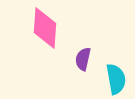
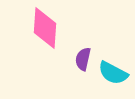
cyan semicircle: moved 3 px left, 6 px up; rotated 128 degrees clockwise
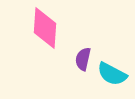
cyan semicircle: moved 1 px left, 1 px down
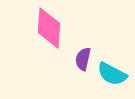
pink diamond: moved 4 px right
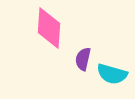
cyan semicircle: rotated 12 degrees counterclockwise
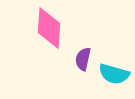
cyan semicircle: moved 2 px right
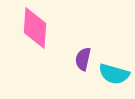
pink diamond: moved 14 px left
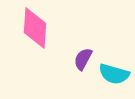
purple semicircle: rotated 15 degrees clockwise
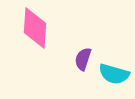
purple semicircle: rotated 10 degrees counterclockwise
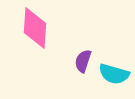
purple semicircle: moved 2 px down
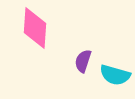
cyan semicircle: moved 1 px right, 1 px down
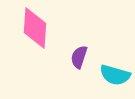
purple semicircle: moved 4 px left, 4 px up
